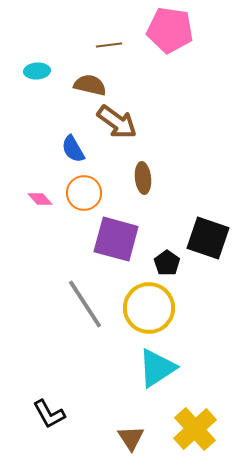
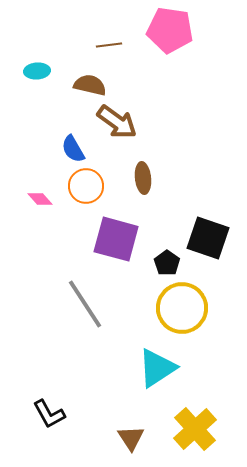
orange circle: moved 2 px right, 7 px up
yellow circle: moved 33 px right
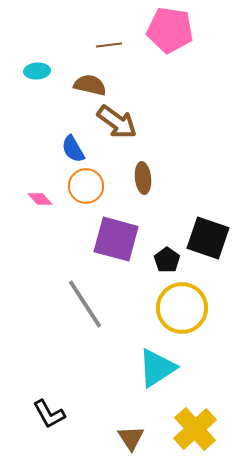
black pentagon: moved 3 px up
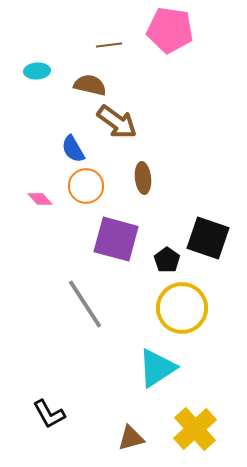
brown triangle: rotated 48 degrees clockwise
